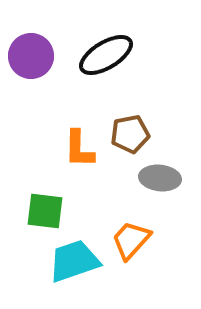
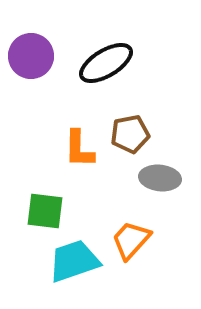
black ellipse: moved 8 px down
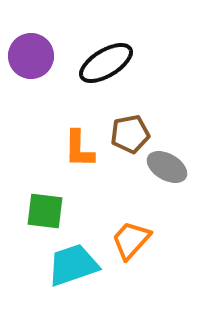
gray ellipse: moved 7 px right, 11 px up; rotated 24 degrees clockwise
cyan trapezoid: moved 1 px left, 4 px down
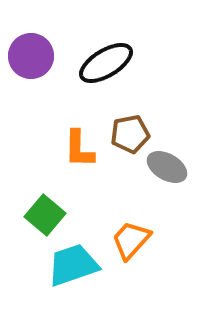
green square: moved 4 px down; rotated 33 degrees clockwise
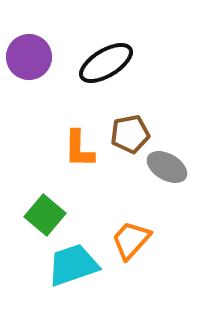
purple circle: moved 2 px left, 1 px down
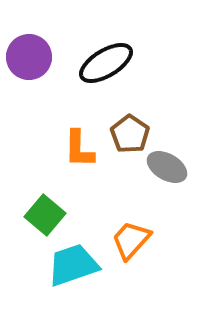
brown pentagon: rotated 27 degrees counterclockwise
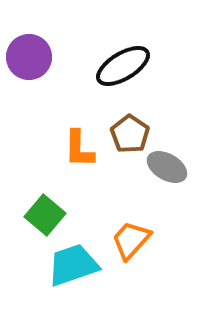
black ellipse: moved 17 px right, 3 px down
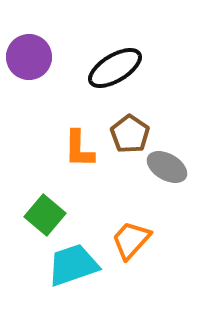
black ellipse: moved 8 px left, 2 px down
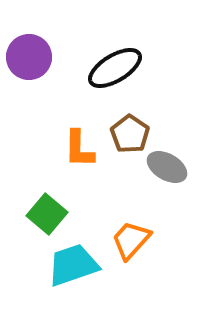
green square: moved 2 px right, 1 px up
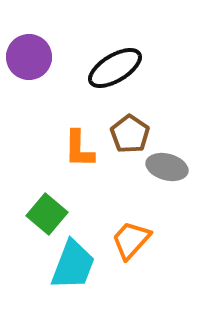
gray ellipse: rotated 15 degrees counterclockwise
cyan trapezoid: rotated 130 degrees clockwise
